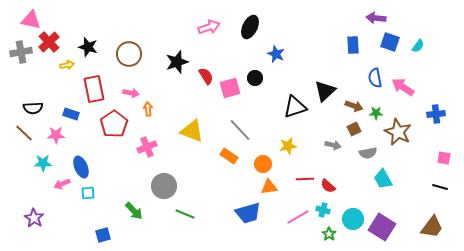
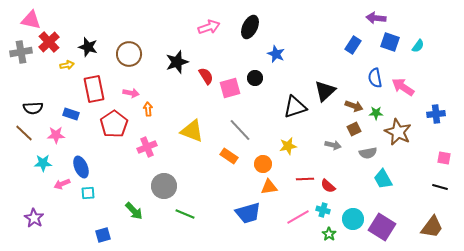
blue rectangle at (353, 45): rotated 36 degrees clockwise
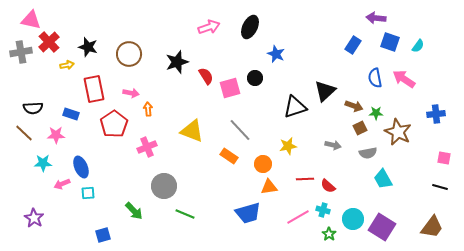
pink arrow at (403, 87): moved 1 px right, 8 px up
brown square at (354, 129): moved 6 px right, 1 px up
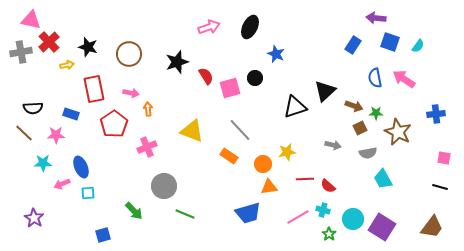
yellow star at (288, 146): moved 1 px left, 6 px down
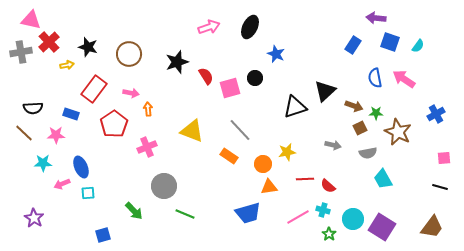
red rectangle at (94, 89): rotated 48 degrees clockwise
blue cross at (436, 114): rotated 24 degrees counterclockwise
pink square at (444, 158): rotated 16 degrees counterclockwise
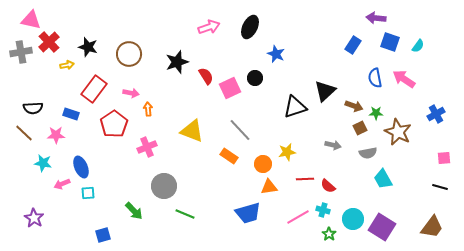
pink square at (230, 88): rotated 10 degrees counterclockwise
cyan star at (43, 163): rotated 12 degrees clockwise
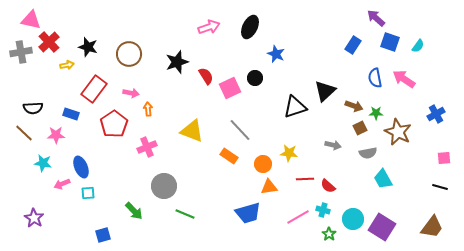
purple arrow at (376, 18): rotated 36 degrees clockwise
yellow star at (287, 152): moved 2 px right, 1 px down; rotated 18 degrees clockwise
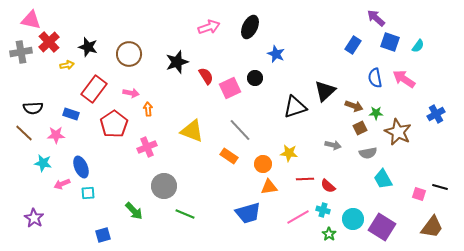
pink square at (444, 158): moved 25 px left, 36 px down; rotated 24 degrees clockwise
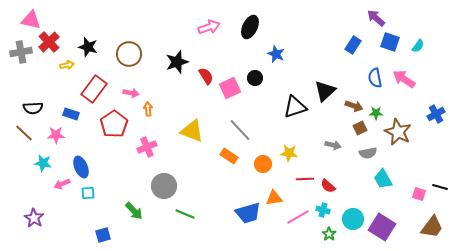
orange triangle at (269, 187): moved 5 px right, 11 px down
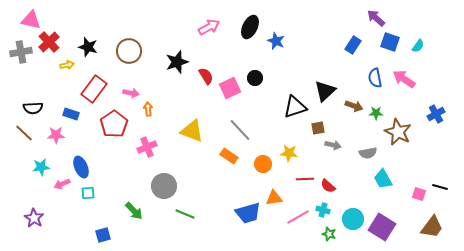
pink arrow at (209, 27): rotated 10 degrees counterclockwise
brown circle at (129, 54): moved 3 px up
blue star at (276, 54): moved 13 px up
brown square at (360, 128): moved 42 px left; rotated 16 degrees clockwise
cyan star at (43, 163): moved 2 px left, 4 px down; rotated 18 degrees counterclockwise
green star at (329, 234): rotated 16 degrees counterclockwise
